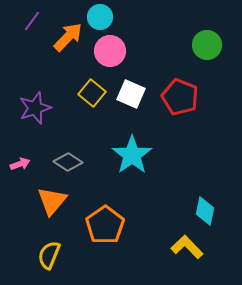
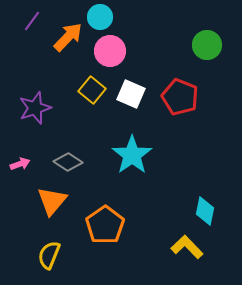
yellow square: moved 3 px up
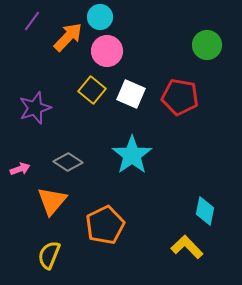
pink circle: moved 3 px left
red pentagon: rotated 12 degrees counterclockwise
pink arrow: moved 5 px down
orange pentagon: rotated 9 degrees clockwise
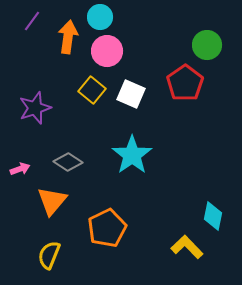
orange arrow: rotated 36 degrees counterclockwise
red pentagon: moved 5 px right, 14 px up; rotated 27 degrees clockwise
cyan diamond: moved 8 px right, 5 px down
orange pentagon: moved 2 px right, 3 px down
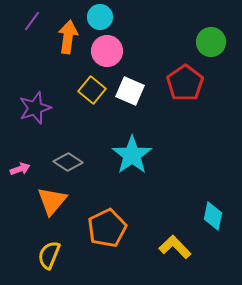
green circle: moved 4 px right, 3 px up
white square: moved 1 px left, 3 px up
yellow L-shape: moved 12 px left
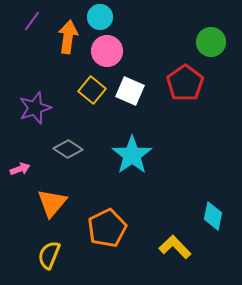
gray diamond: moved 13 px up
orange triangle: moved 2 px down
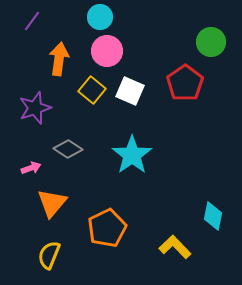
orange arrow: moved 9 px left, 22 px down
pink arrow: moved 11 px right, 1 px up
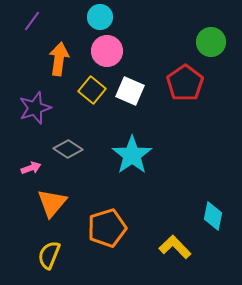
orange pentagon: rotated 9 degrees clockwise
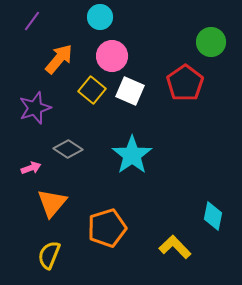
pink circle: moved 5 px right, 5 px down
orange arrow: rotated 32 degrees clockwise
